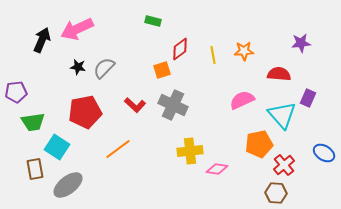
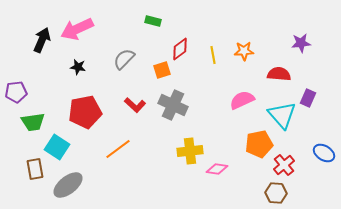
gray semicircle: moved 20 px right, 9 px up
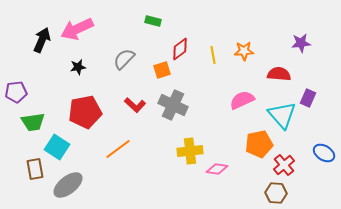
black star: rotated 21 degrees counterclockwise
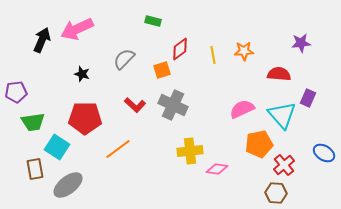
black star: moved 4 px right, 7 px down; rotated 28 degrees clockwise
pink semicircle: moved 9 px down
red pentagon: moved 6 px down; rotated 12 degrees clockwise
